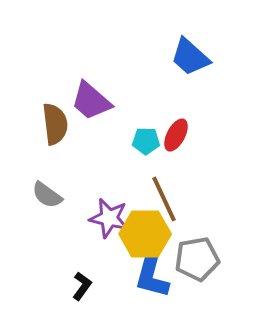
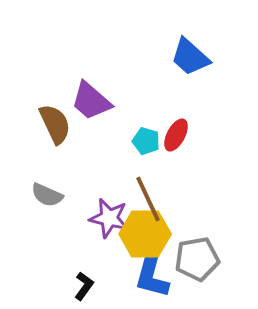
brown semicircle: rotated 18 degrees counterclockwise
cyan pentagon: rotated 16 degrees clockwise
gray semicircle: rotated 12 degrees counterclockwise
brown line: moved 16 px left
black L-shape: moved 2 px right
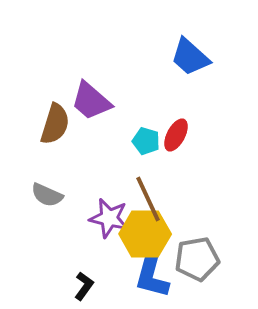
brown semicircle: rotated 42 degrees clockwise
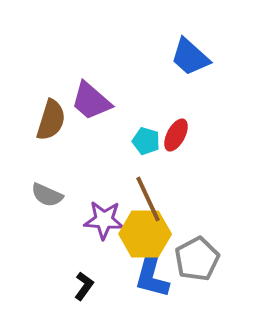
brown semicircle: moved 4 px left, 4 px up
purple star: moved 5 px left, 2 px down; rotated 9 degrees counterclockwise
gray pentagon: rotated 18 degrees counterclockwise
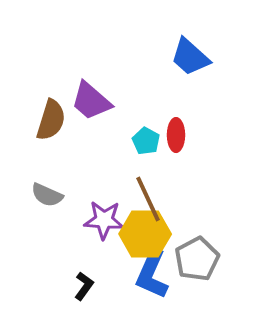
red ellipse: rotated 28 degrees counterclockwise
cyan pentagon: rotated 12 degrees clockwise
blue L-shape: rotated 9 degrees clockwise
